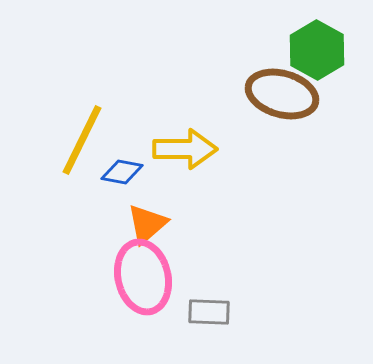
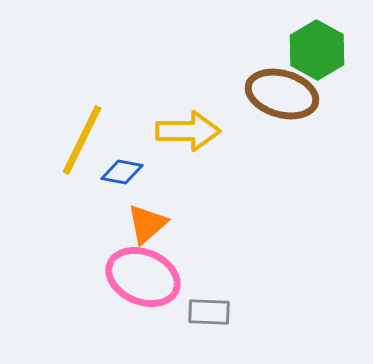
yellow arrow: moved 3 px right, 18 px up
pink ellipse: rotated 54 degrees counterclockwise
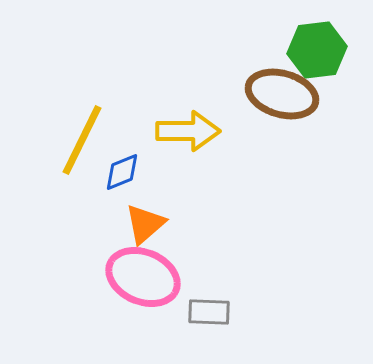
green hexagon: rotated 24 degrees clockwise
blue diamond: rotated 33 degrees counterclockwise
orange triangle: moved 2 px left
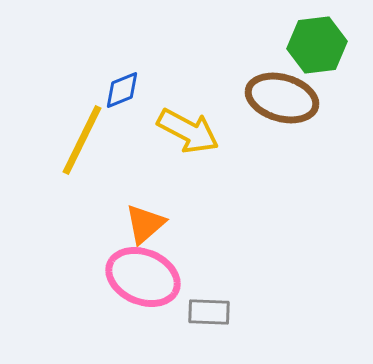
green hexagon: moved 5 px up
brown ellipse: moved 4 px down
yellow arrow: rotated 28 degrees clockwise
blue diamond: moved 82 px up
